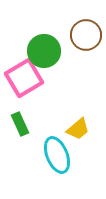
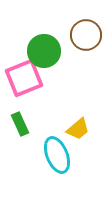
pink square: rotated 9 degrees clockwise
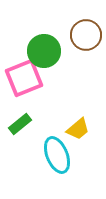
green rectangle: rotated 75 degrees clockwise
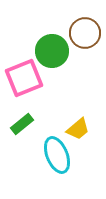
brown circle: moved 1 px left, 2 px up
green circle: moved 8 px right
green rectangle: moved 2 px right
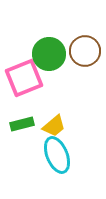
brown circle: moved 18 px down
green circle: moved 3 px left, 3 px down
green rectangle: rotated 25 degrees clockwise
yellow trapezoid: moved 24 px left, 3 px up
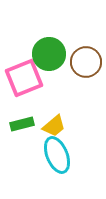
brown circle: moved 1 px right, 11 px down
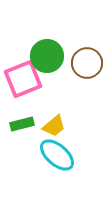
green circle: moved 2 px left, 2 px down
brown circle: moved 1 px right, 1 px down
pink square: moved 1 px left, 1 px down
cyan ellipse: rotated 27 degrees counterclockwise
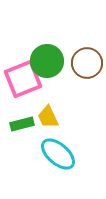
green circle: moved 5 px down
yellow trapezoid: moved 6 px left, 9 px up; rotated 105 degrees clockwise
cyan ellipse: moved 1 px right, 1 px up
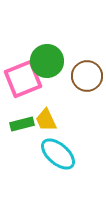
brown circle: moved 13 px down
yellow trapezoid: moved 2 px left, 3 px down
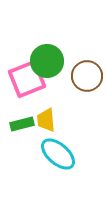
pink square: moved 4 px right
yellow trapezoid: rotated 20 degrees clockwise
